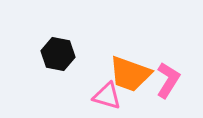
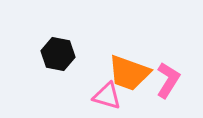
orange trapezoid: moved 1 px left, 1 px up
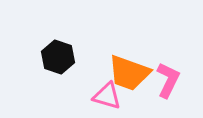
black hexagon: moved 3 px down; rotated 8 degrees clockwise
pink L-shape: rotated 6 degrees counterclockwise
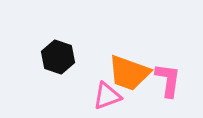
pink L-shape: rotated 18 degrees counterclockwise
pink triangle: rotated 36 degrees counterclockwise
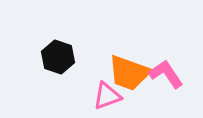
pink L-shape: moved 2 px left, 6 px up; rotated 42 degrees counterclockwise
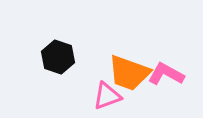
pink L-shape: rotated 27 degrees counterclockwise
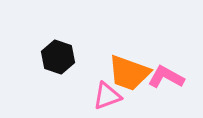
pink L-shape: moved 3 px down
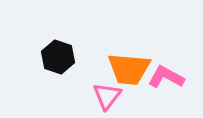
orange trapezoid: moved 4 px up; rotated 15 degrees counterclockwise
pink triangle: rotated 32 degrees counterclockwise
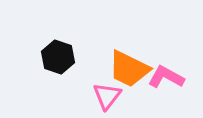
orange trapezoid: rotated 21 degrees clockwise
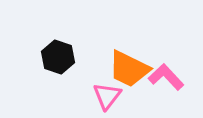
pink L-shape: rotated 18 degrees clockwise
